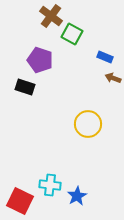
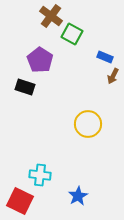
purple pentagon: rotated 15 degrees clockwise
brown arrow: moved 2 px up; rotated 84 degrees counterclockwise
cyan cross: moved 10 px left, 10 px up
blue star: moved 1 px right
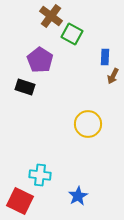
blue rectangle: rotated 70 degrees clockwise
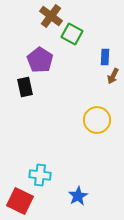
black rectangle: rotated 60 degrees clockwise
yellow circle: moved 9 px right, 4 px up
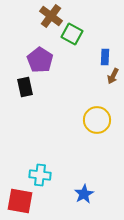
blue star: moved 6 px right, 2 px up
red square: rotated 16 degrees counterclockwise
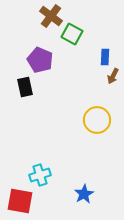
purple pentagon: rotated 10 degrees counterclockwise
cyan cross: rotated 25 degrees counterclockwise
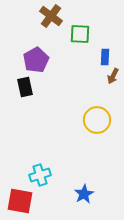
green square: moved 8 px right; rotated 25 degrees counterclockwise
purple pentagon: moved 4 px left; rotated 20 degrees clockwise
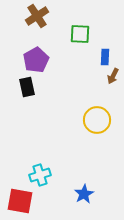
brown cross: moved 14 px left; rotated 20 degrees clockwise
black rectangle: moved 2 px right
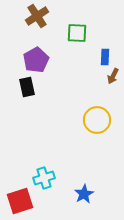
green square: moved 3 px left, 1 px up
cyan cross: moved 4 px right, 3 px down
red square: rotated 28 degrees counterclockwise
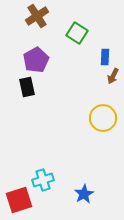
green square: rotated 30 degrees clockwise
yellow circle: moved 6 px right, 2 px up
cyan cross: moved 1 px left, 2 px down
red square: moved 1 px left, 1 px up
